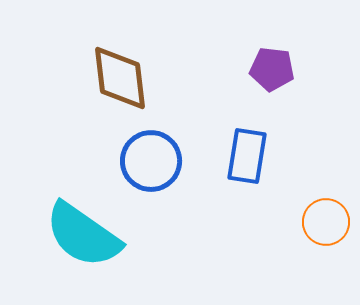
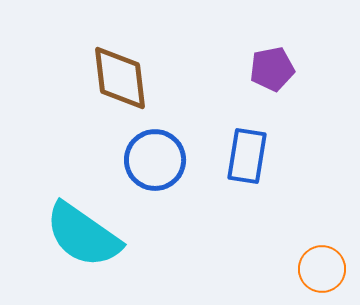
purple pentagon: rotated 18 degrees counterclockwise
blue circle: moved 4 px right, 1 px up
orange circle: moved 4 px left, 47 px down
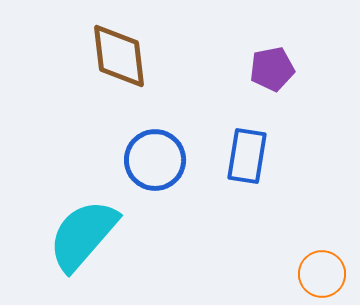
brown diamond: moved 1 px left, 22 px up
cyan semicircle: rotated 96 degrees clockwise
orange circle: moved 5 px down
